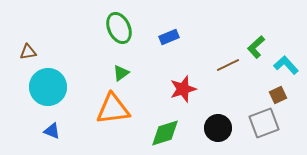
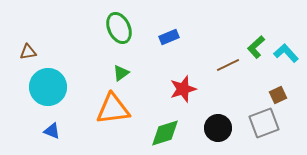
cyan L-shape: moved 12 px up
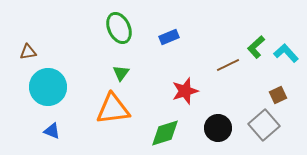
green triangle: rotated 18 degrees counterclockwise
red star: moved 2 px right, 2 px down
gray square: moved 2 px down; rotated 20 degrees counterclockwise
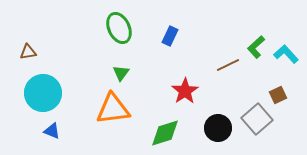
blue rectangle: moved 1 px right, 1 px up; rotated 42 degrees counterclockwise
cyan L-shape: moved 1 px down
cyan circle: moved 5 px left, 6 px down
red star: rotated 16 degrees counterclockwise
gray square: moved 7 px left, 6 px up
